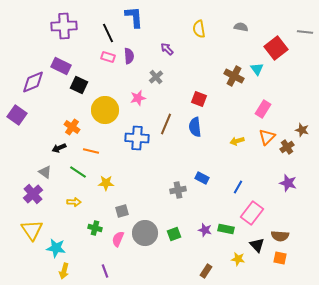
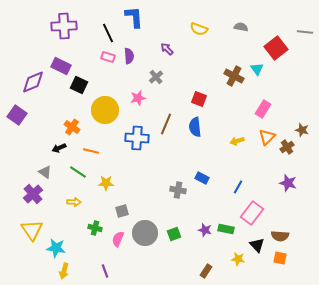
yellow semicircle at (199, 29): rotated 60 degrees counterclockwise
gray cross at (178, 190): rotated 21 degrees clockwise
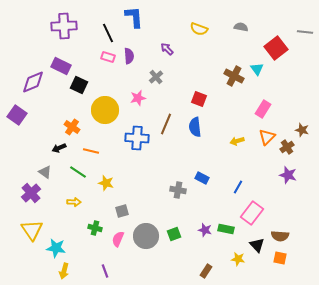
yellow star at (106, 183): rotated 14 degrees clockwise
purple star at (288, 183): moved 8 px up
purple cross at (33, 194): moved 2 px left, 1 px up
gray circle at (145, 233): moved 1 px right, 3 px down
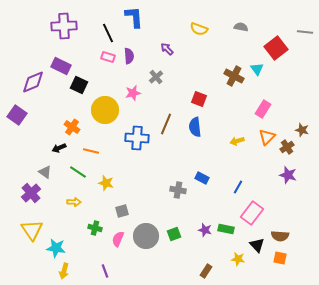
pink star at (138, 98): moved 5 px left, 5 px up
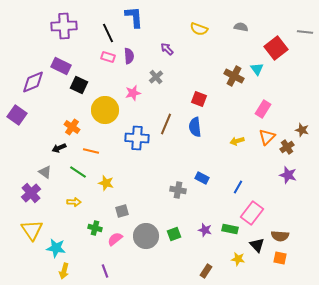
green rectangle at (226, 229): moved 4 px right
pink semicircle at (118, 239): moved 3 px left; rotated 28 degrees clockwise
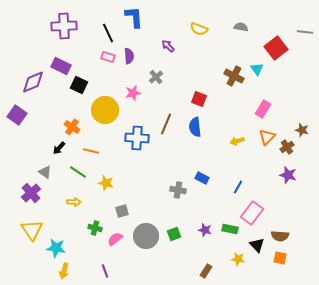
purple arrow at (167, 49): moved 1 px right, 3 px up
black arrow at (59, 148): rotated 24 degrees counterclockwise
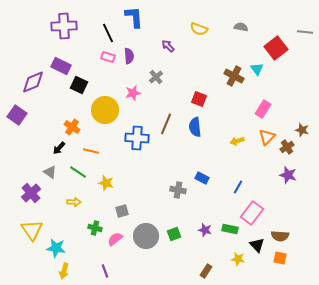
gray triangle at (45, 172): moved 5 px right
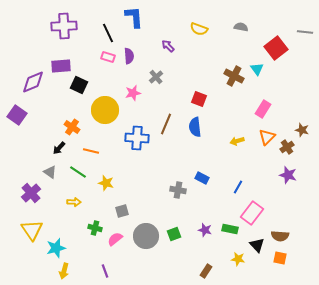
purple rectangle at (61, 66): rotated 30 degrees counterclockwise
cyan star at (56, 248): rotated 24 degrees counterclockwise
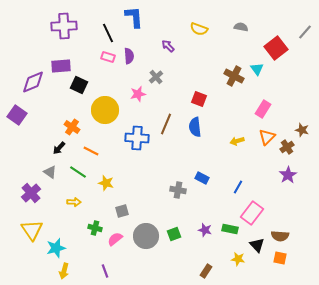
gray line at (305, 32): rotated 56 degrees counterclockwise
pink star at (133, 93): moved 5 px right, 1 px down
orange line at (91, 151): rotated 14 degrees clockwise
purple star at (288, 175): rotated 24 degrees clockwise
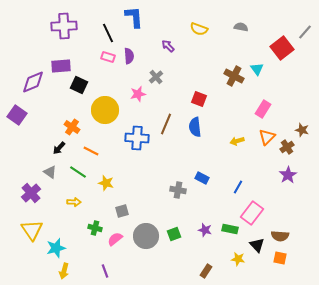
red square at (276, 48): moved 6 px right
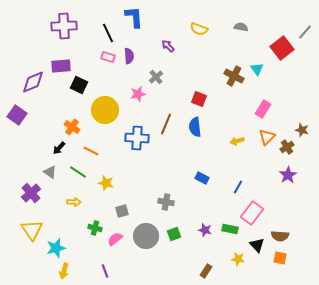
gray cross at (178, 190): moved 12 px left, 12 px down
